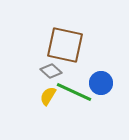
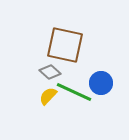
gray diamond: moved 1 px left, 1 px down
yellow semicircle: rotated 12 degrees clockwise
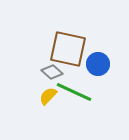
brown square: moved 3 px right, 4 px down
gray diamond: moved 2 px right
blue circle: moved 3 px left, 19 px up
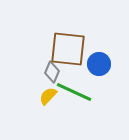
brown square: rotated 6 degrees counterclockwise
blue circle: moved 1 px right
gray diamond: rotated 70 degrees clockwise
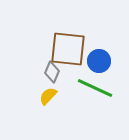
blue circle: moved 3 px up
green line: moved 21 px right, 4 px up
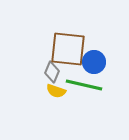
blue circle: moved 5 px left, 1 px down
green line: moved 11 px left, 3 px up; rotated 12 degrees counterclockwise
yellow semicircle: moved 8 px right, 5 px up; rotated 114 degrees counterclockwise
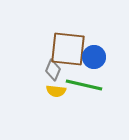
blue circle: moved 5 px up
gray diamond: moved 1 px right, 2 px up
yellow semicircle: rotated 12 degrees counterclockwise
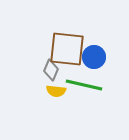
brown square: moved 1 px left
gray diamond: moved 2 px left
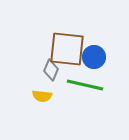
green line: moved 1 px right
yellow semicircle: moved 14 px left, 5 px down
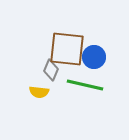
yellow semicircle: moved 3 px left, 4 px up
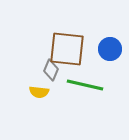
blue circle: moved 16 px right, 8 px up
